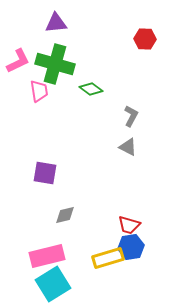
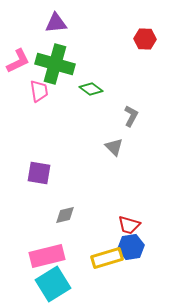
gray triangle: moved 14 px left; rotated 18 degrees clockwise
purple square: moved 6 px left
yellow rectangle: moved 1 px left
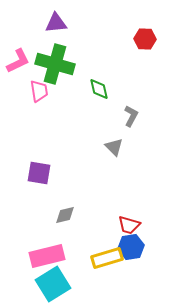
green diamond: moved 8 px right; rotated 40 degrees clockwise
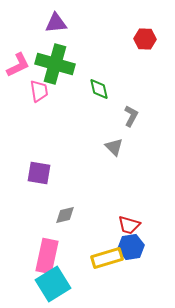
pink L-shape: moved 4 px down
pink rectangle: rotated 64 degrees counterclockwise
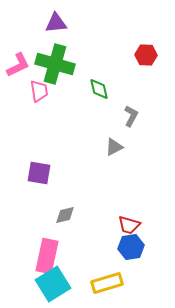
red hexagon: moved 1 px right, 16 px down
gray triangle: rotated 48 degrees clockwise
yellow rectangle: moved 25 px down
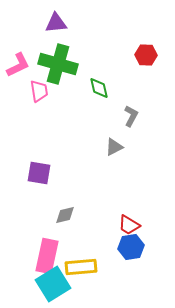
green cross: moved 3 px right
green diamond: moved 1 px up
red trapezoid: rotated 15 degrees clockwise
yellow rectangle: moved 26 px left, 16 px up; rotated 12 degrees clockwise
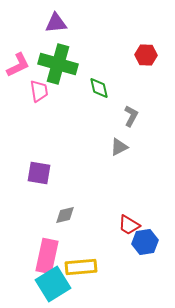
gray triangle: moved 5 px right
blue hexagon: moved 14 px right, 5 px up
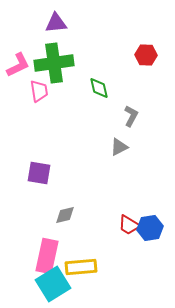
green cross: moved 4 px left, 1 px up; rotated 24 degrees counterclockwise
blue hexagon: moved 5 px right, 14 px up
